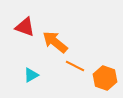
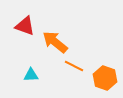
red triangle: moved 1 px up
orange line: moved 1 px left
cyan triangle: rotated 28 degrees clockwise
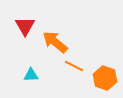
red triangle: rotated 40 degrees clockwise
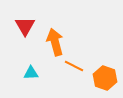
orange arrow: rotated 36 degrees clockwise
cyan triangle: moved 2 px up
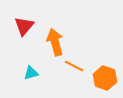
red triangle: moved 1 px left; rotated 10 degrees clockwise
cyan triangle: rotated 14 degrees counterclockwise
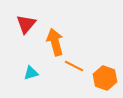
red triangle: moved 2 px right, 2 px up
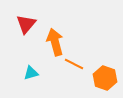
orange line: moved 2 px up
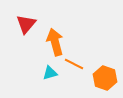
cyan triangle: moved 19 px right
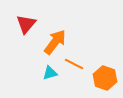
orange arrow: rotated 52 degrees clockwise
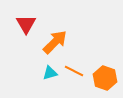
red triangle: rotated 10 degrees counterclockwise
orange arrow: rotated 8 degrees clockwise
orange line: moved 7 px down
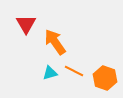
orange arrow: rotated 80 degrees counterclockwise
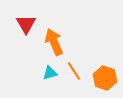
orange arrow: moved 1 px left; rotated 12 degrees clockwise
orange line: rotated 30 degrees clockwise
